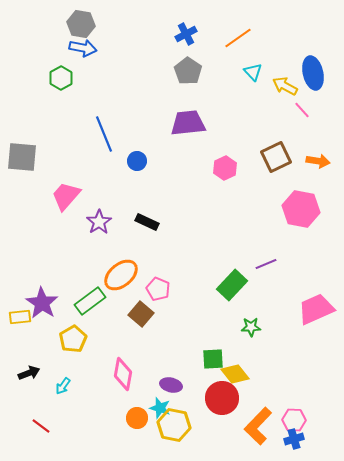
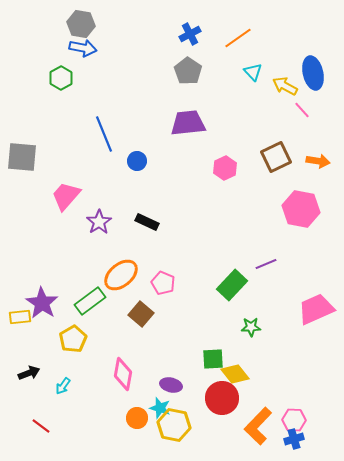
blue cross at (186, 34): moved 4 px right
pink pentagon at (158, 289): moved 5 px right, 6 px up
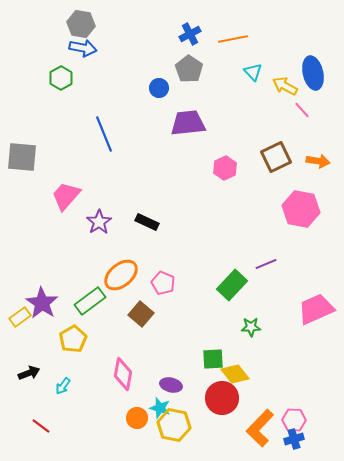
orange line at (238, 38): moved 5 px left, 1 px down; rotated 24 degrees clockwise
gray pentagon at (188, 71): moved 1 px right, 2 px up
blue circle at (137, 161): moved 22 px right, 73 px up
yellow rectangle at (20, 317): rotated 30 degrees counterclockwise
orange L-shape at (258, 426): moved 2 px right, 2 px down
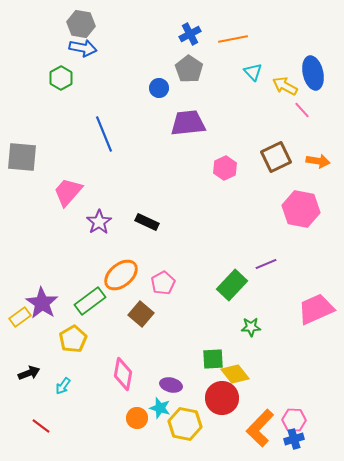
pink trapezoid at (66, 196): moved 2 px right, 4 px up
pink pentagon at (163, 283): rotated 20 degrees clockwise
yellow hexagon at (174, 425): moved 11 px right, 1 px up
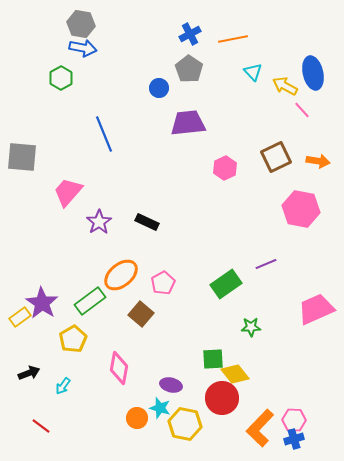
green rectangle at (232, 285): moved 6 px left, 1 px up; rotated 12 degrees clockwise
pink diamond at (123, 374): moved 4 px left, 6 px up
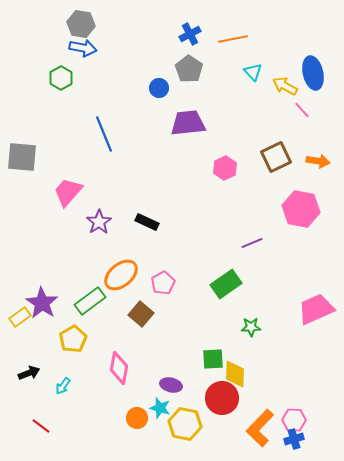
purple line at (266, 264): moved 14 px left, 21 px up
yellow diamond at (235, 374): rotated 40 degrees clockwise
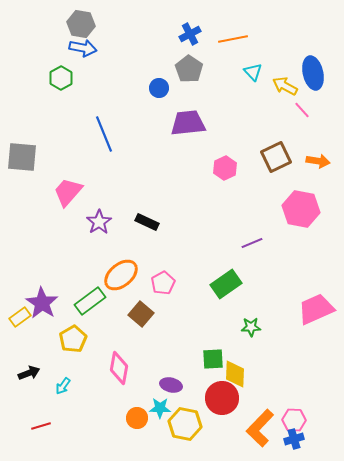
cyan star at (160, 408): rotated 15 degrees counterclockwise
red line at (41, 426): rotated 54 degrees counterclockwise
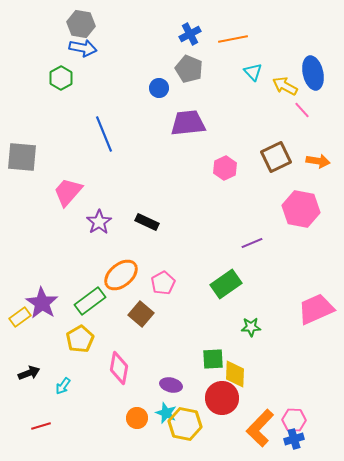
gray pentagon at (189, 69): rotated 12 degrees counterclockwise
yellow pentagon at (73, 339): moved 7 px right
cyan star at (160, 408): moved 6 px right, 5 px down; rotated 20 degrees clockwise
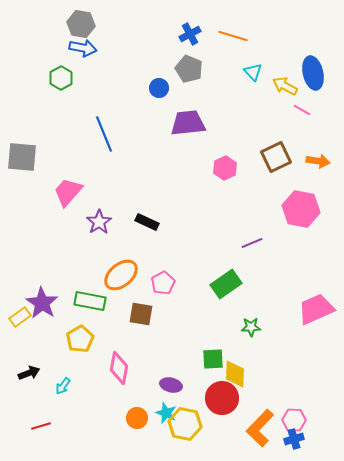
orange line at (233, 39): moved 3 px up; rotated 28 degrees clockwise
pink line at (302, 110): rotated 18 degrees counterclockwise
green rectangle at (90, 301): rotated 48 degrees clockwise
brown square at (141, 314): rotated 30 degrees counterclockwise
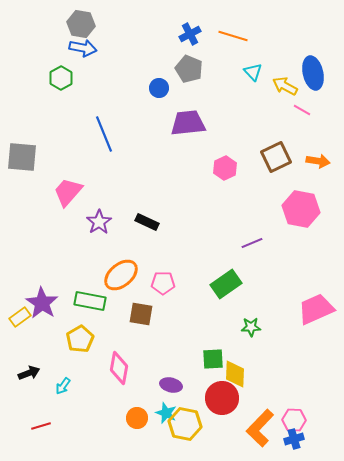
pink pentagon at (163, 283): rotated 30 degrees clockwise
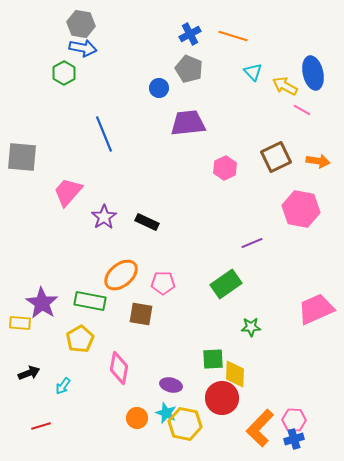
green hexagon at (61, 78): moved 3 px right, 5 px up
purple star at (99, 222): moved 5 px right, 5 px up
yellow rectangle at (20, 317): moved 6 px down; rotated 40 degrees clockwise
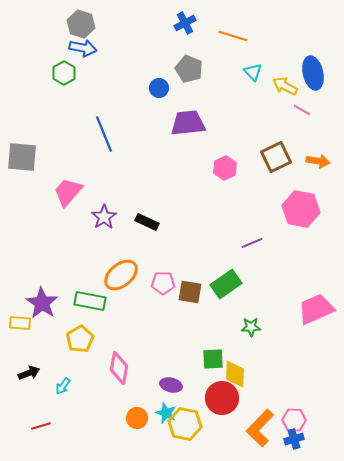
gray hexagon at (81, 24): rotated 8 degrees clockwise
blue cross at (190, 34): moved 5 px left, 11 px up
brown square at (141, 314): moved 49 px right, 22 px up
